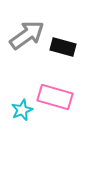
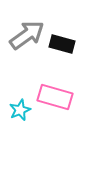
black rectangle: moved 1 px left, 3 px up
cyan star: moved 2 px left
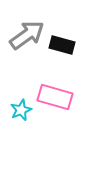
black rectangle: moved 1 px down
cyan star: moved 1 px right
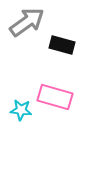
gray arrow: moved 13 px up
cyan star: rotated 30 degrees clockwise
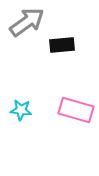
black rectangle: rotated 20 degrees counterclockwise
pink rectangle: moved 21 px right, 13 px down
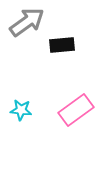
pink rectangle: rotated 52 degrees counterclockwise
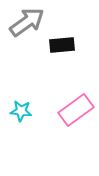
cyan star: moved 1 px down
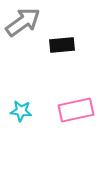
gray arrow: moved 4 px left
pink rectangle: rotated 24 degrees clockwise
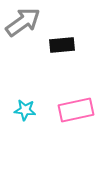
cyan star: moved 4 px right, 1 px up
